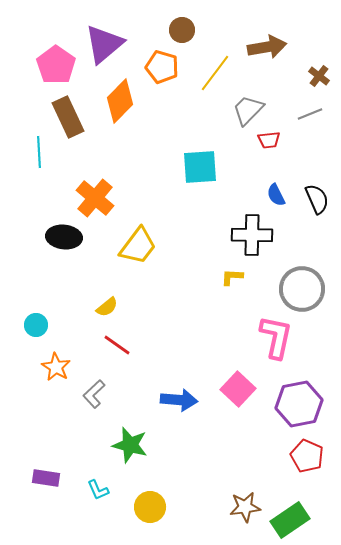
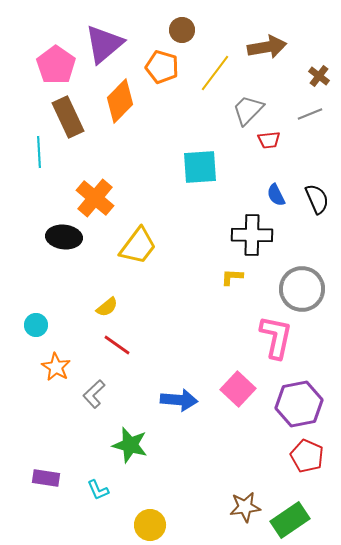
yellow circle: moved 18 px down
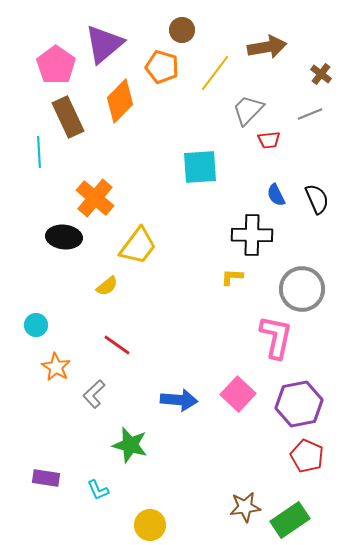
brown cross: moved 2 px right, 2 px up
yellow semicircle: moved 21 px up
pink square: moved 5 px down
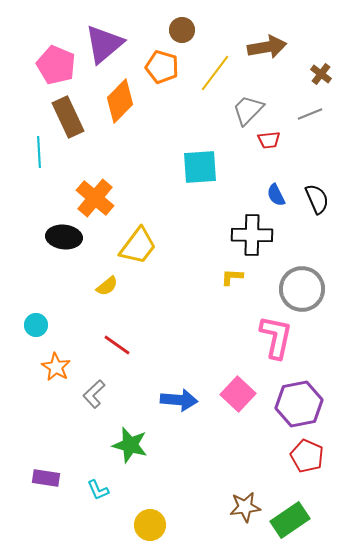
pink pentagon: rotated 12 degrees counterclockwise
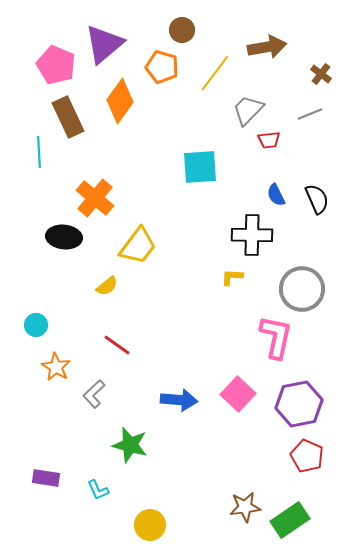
orange diamond: rotated 9 degrees counterclockwise
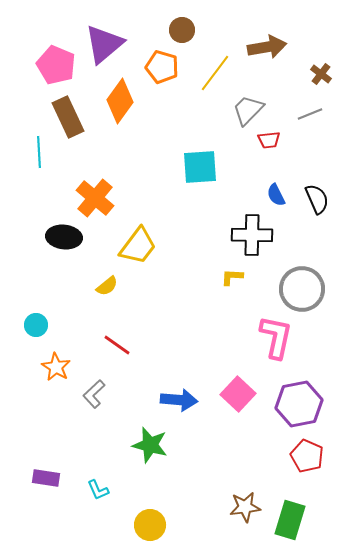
green star: moved 20 px right
green rectangle: rotated 39 degrees counterclockwise
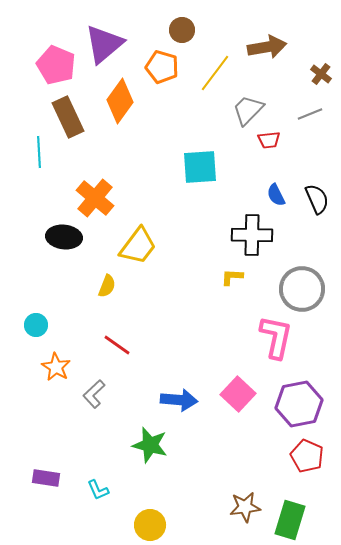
yellow semicircle: rotated 30 degrees counterclockwise
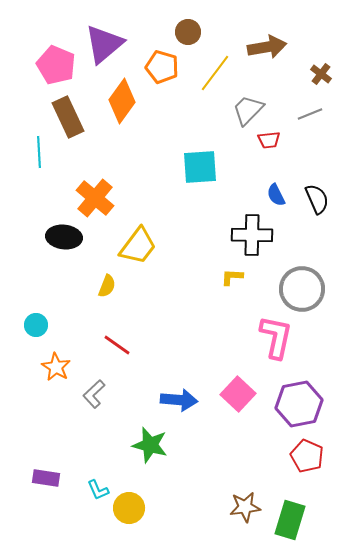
brown circle: moved 6 px right, 2 px down
orange diamond: moved 2 px right
yellow circle: moved 21 px left, 17 px up
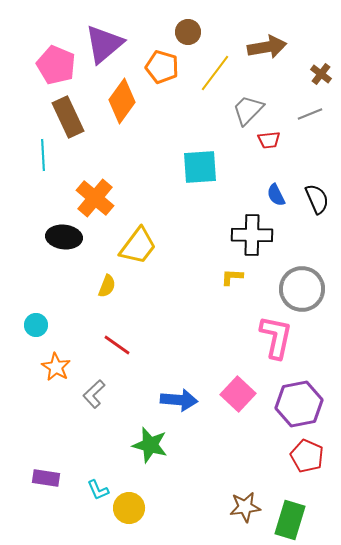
cyan line: moved 4 px right, 3 px down
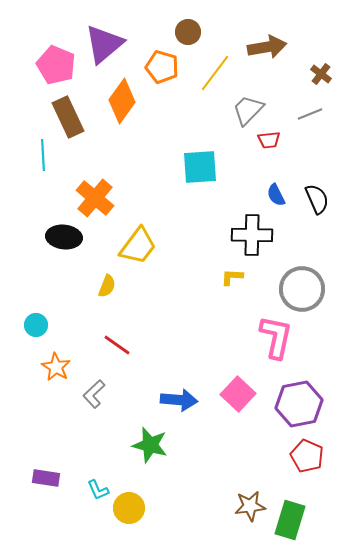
brown star: moved 5 px right, 1 px up
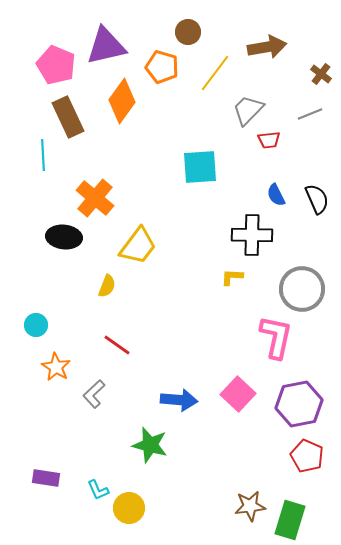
purple triangle: moved 2 px right, 2 px down; rotated 27 degrees clockwise
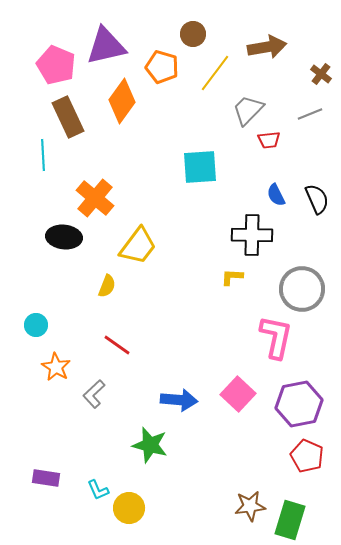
brown circle: moved 5 px right, 2 px down
